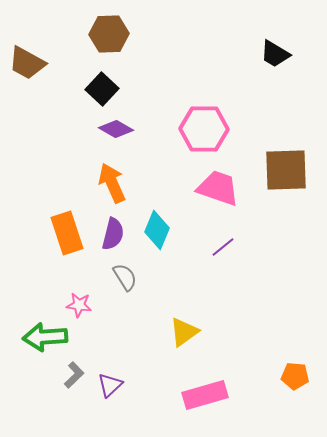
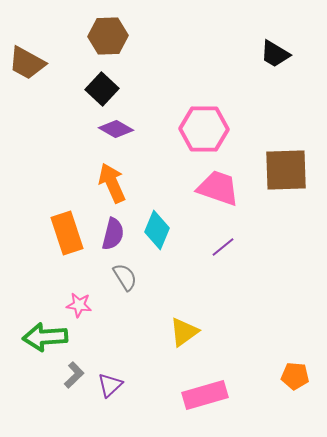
brown hexagon: moved 1 px left, 2 px down
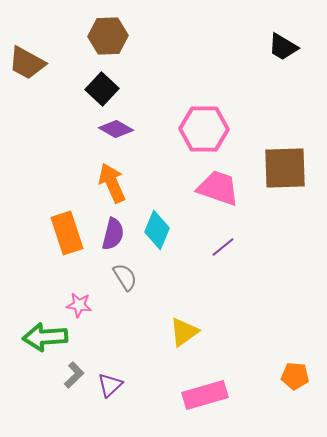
black trapezoid: moved 8 px right, 7 px up
brown square: moved 1 px left, 2 px up
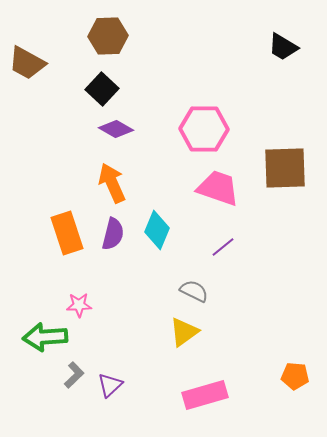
gray semicircle: moved 69 px right, 14 px down; rotated 32 degrees counterclockwise
pink star: rotated 10 degrees counterclockwise
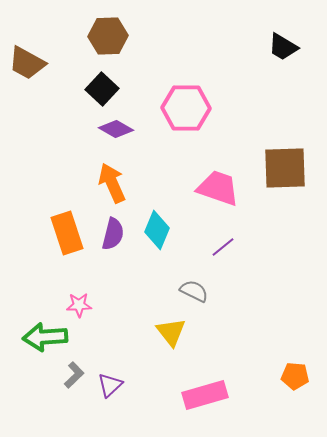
pink hexagon: moved 18 px left, 21 px up
yellow triangle: moved 13 px left; rotated 32 degrees counterclockwise
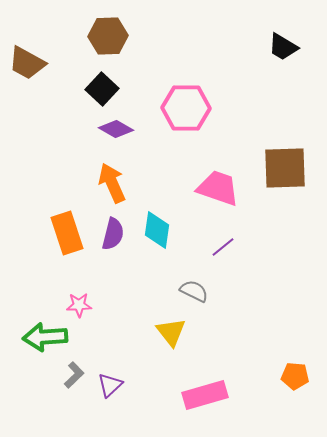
cyan diamond: rotated 15 degrees counterclockwise
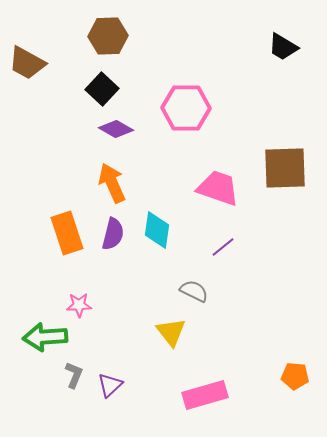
gray L-shape: rotated 24 degrees counterclockwise
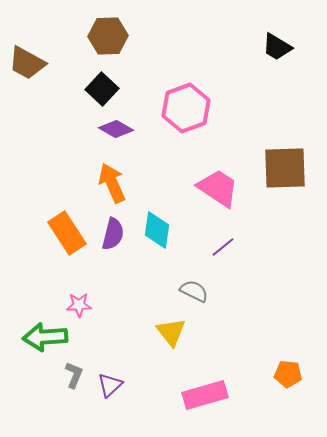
black trapezoid: moved 6 px left
pink hexagon: rotated 21 degrees counterclockwise
pink trapezoid: rotated 15 degrees clockwise
orange rectangle: rotated 15 degrees counterclockwise
orange pentagon: moved 7 px left, 2 px up
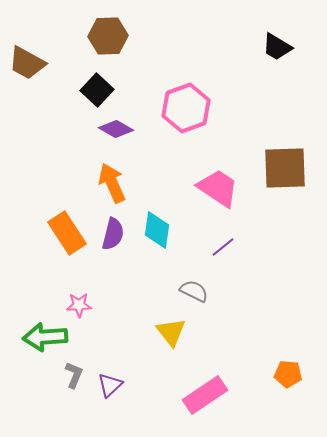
black square: moved 5 px left, 1 px down
pink rectangle: rotated 18 degrees counterclockwise
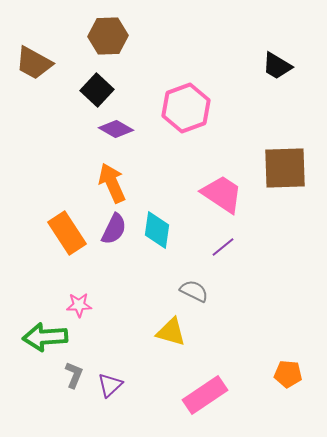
black trapezoid: moved 19 px down
brown trapezoid: moved 7 px right
pink trapezoid: moved 4 px right, 6 px down
purple semicircle: moved 1 px right, 5 px up; rotated 12 degrees clockwise
yellow triangle: rotated 36 degrees counterclockwise
